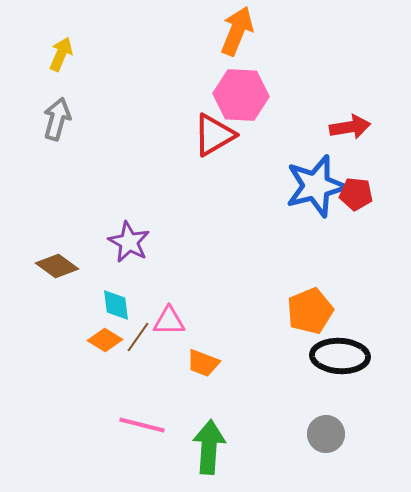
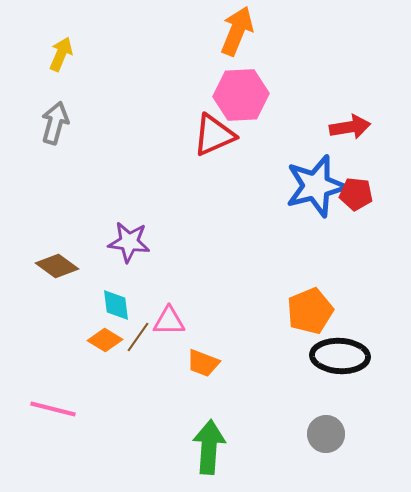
pink hexagon: rotated 6 degrees counterclockwise
gray arrow: moved 2 px left, 4 px down
red triangle: rotated 6 degrees clockwise
purple star: rotated 21 degrees counterclockwise
pink line: moved 89 px left, 16 px up
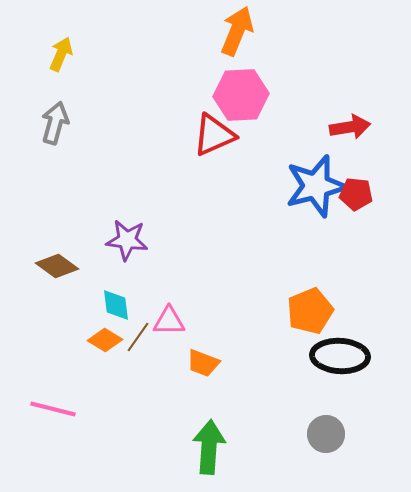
purple star: moved 2 px left, 2 px up
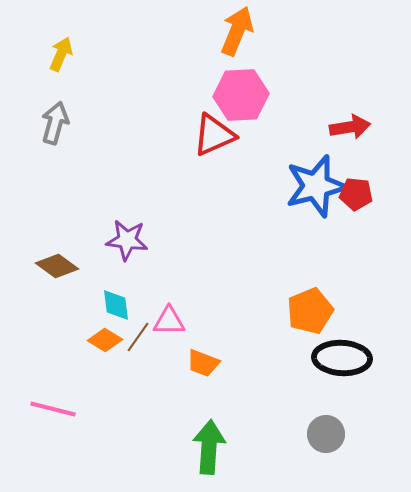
black ellipse: moved 2 px right, 2 px down
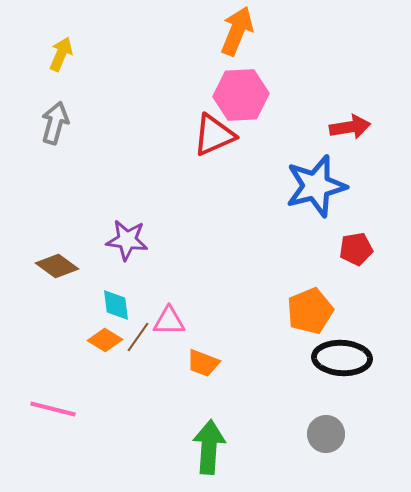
red pentagon: moved 55 px down; rotated 16 degrees counterclockwise
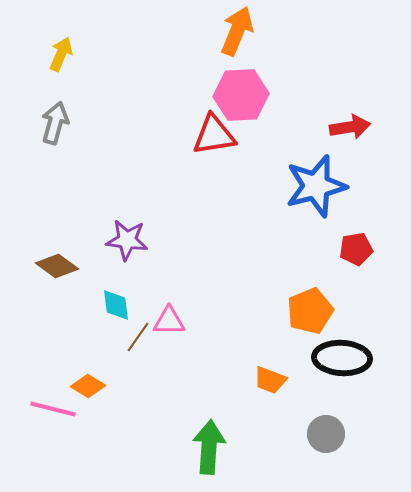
red triangle: rotated 15 degrees clockwise
orange diamond: moved 17 px left, 46 px down
orange trapezoid: moved 67 px right, 17 px down
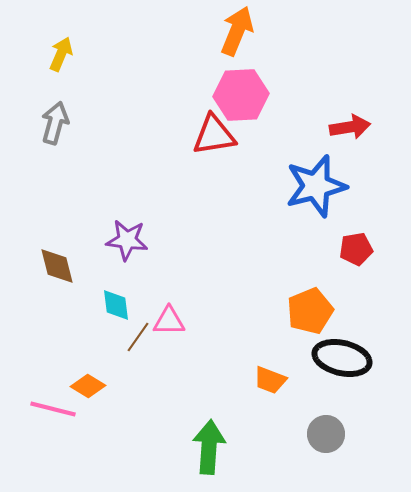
brown diamond: rotated 39 degrees clockwise
black ellipse: rotated 10 degrees clockwise
